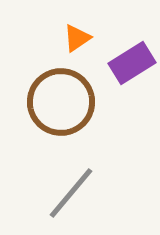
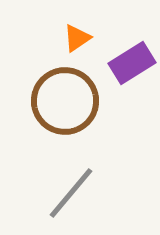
brown circle: moved 4 px right, 1 px up
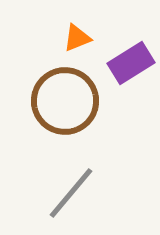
orange triangle: rotated 12 degrees clockwise
purple rectangle: moved 1 px left
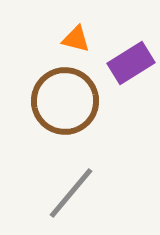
orange triangle: moved 1 px left, 1 px down; rotated 36 degrees clockwise
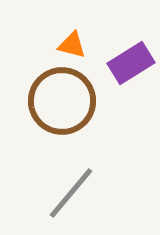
orange triangle: moved 4 px left, 6 px down
brown circle: moved 3 px left
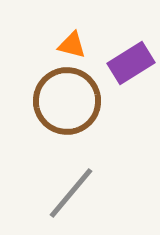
brown circle: moved 5 px right
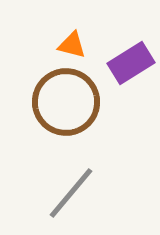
brown circle: moved 1 px left, 1 px down
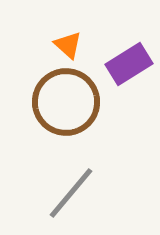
orange triangle: moved 4 px left; rotated 28 degrees clockwise
purple rectangle: moved 2 px left, 1 px down
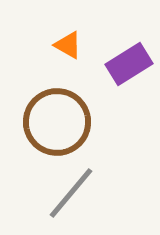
orange triangle: rotated 12 degrees counterclockwise
brown circle: moved 9 px left, 20 px down
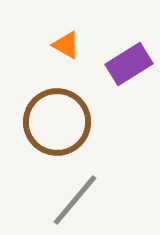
orange triangle: moved 2 px left
gray line: moved 4 px right, 7 px down
